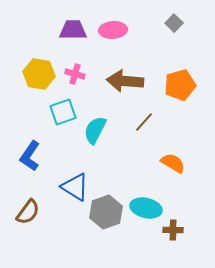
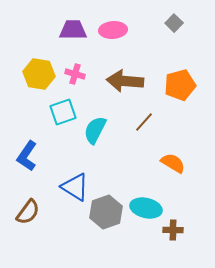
blue L-shape: moved 3 px left
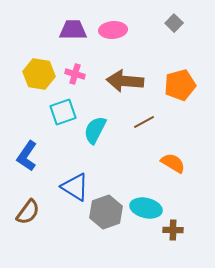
brown line: rotated 20 degrees clockwise
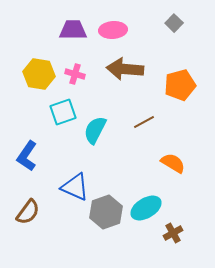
brown arrow: moved 12 px up
blue triangle: rotated 8 degrees counterclockwise
cyan ellipse: rotated 44 degrees counterclockwise
brown cross: moved 3 px down; rotated 30 degrees counterclockwise
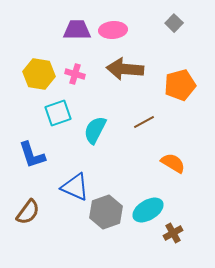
purple trapezoid: moved 4 px right
cyan square: moved 5 px left, 1 px down
blue L-shape: moved 5 px right, 1 px up; rotated 52 degrees counterclockwise
cyan ellipse: moved 2 px right, 2 px down
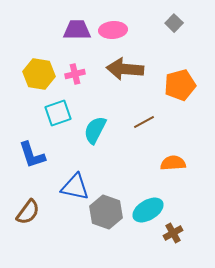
pink cross: rotated 30 degrees counterclockwise
orange semicircle: rotated 35 degrees counterclockwise
blue triangle: rotated 12 degrees counterclockwise
gray hexagon: rotated 20 degrees counterclockwise
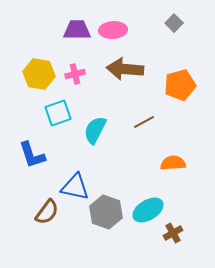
brown semicircle: moved 19 px right
